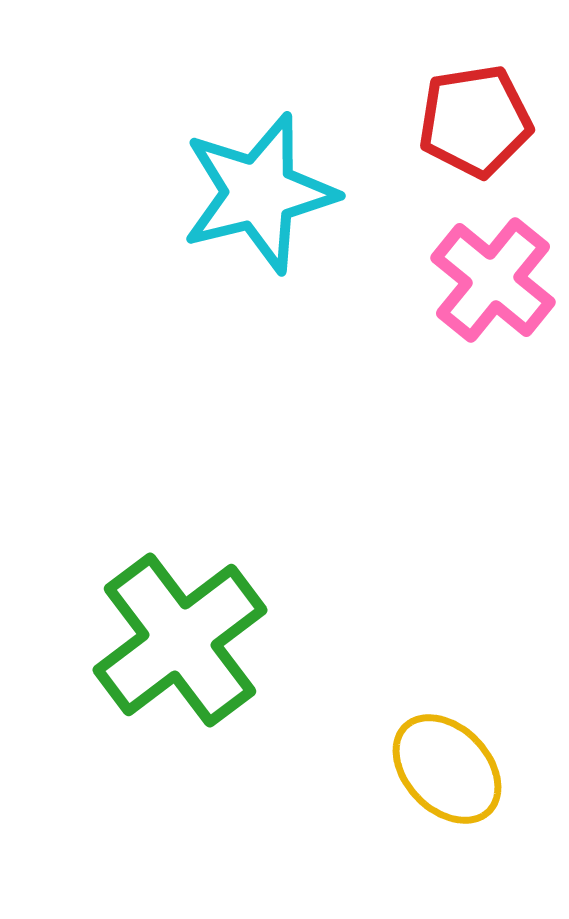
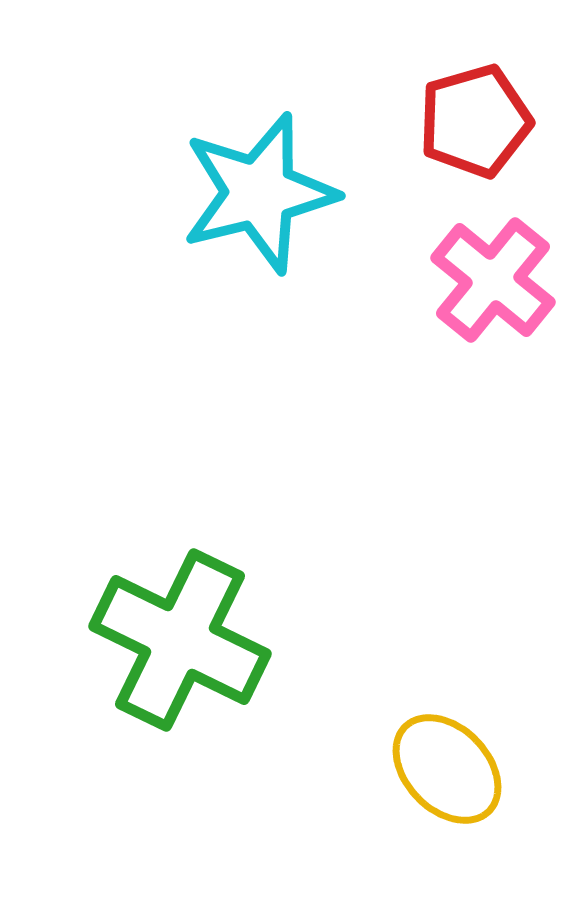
red pentagon: rotated 7 degrees counterclockwise
green cross: rotated 27 degrees counterclockwise
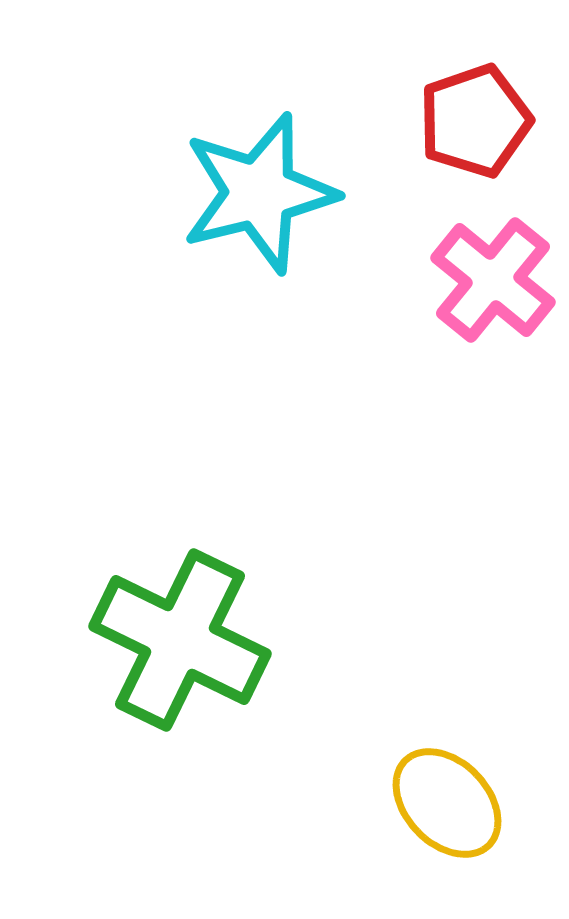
red pentagon: rotated 3 degrees counterclockwise
yellow ellipse: moved 34 px down
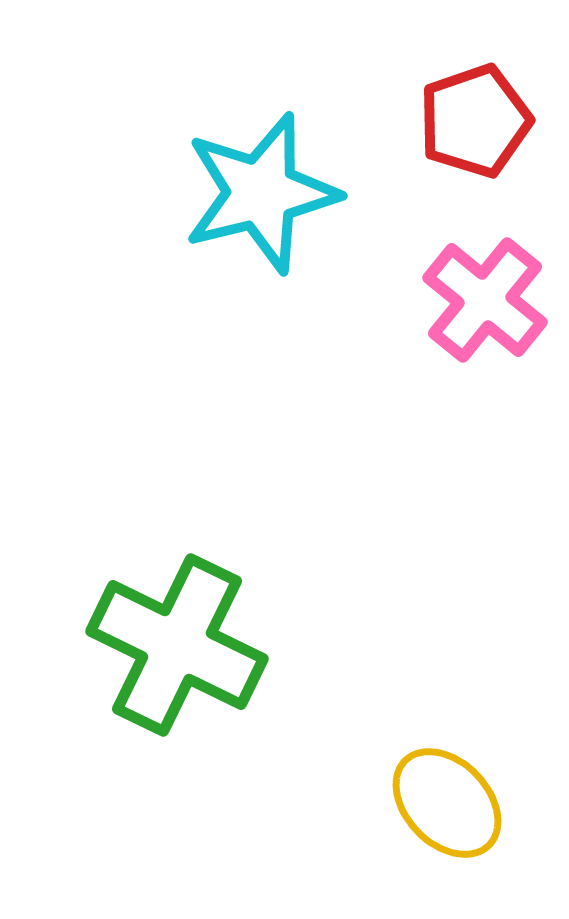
cyan star: moved 2 px right
pink cross: moved 8 px left, 20 px down
green cross: moved 3 px left, 5 px down
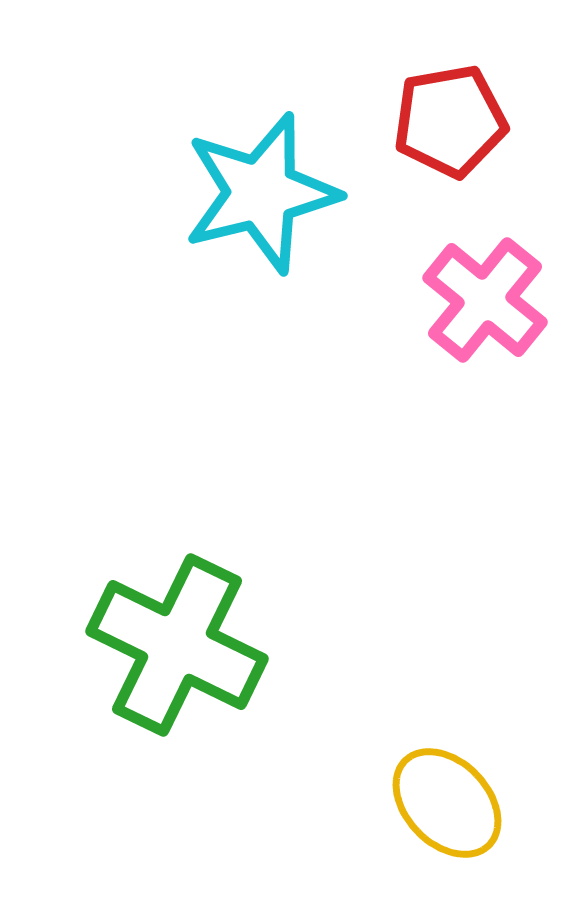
red pentagon: moved 25 px left; rotated 9 degrees clockwise
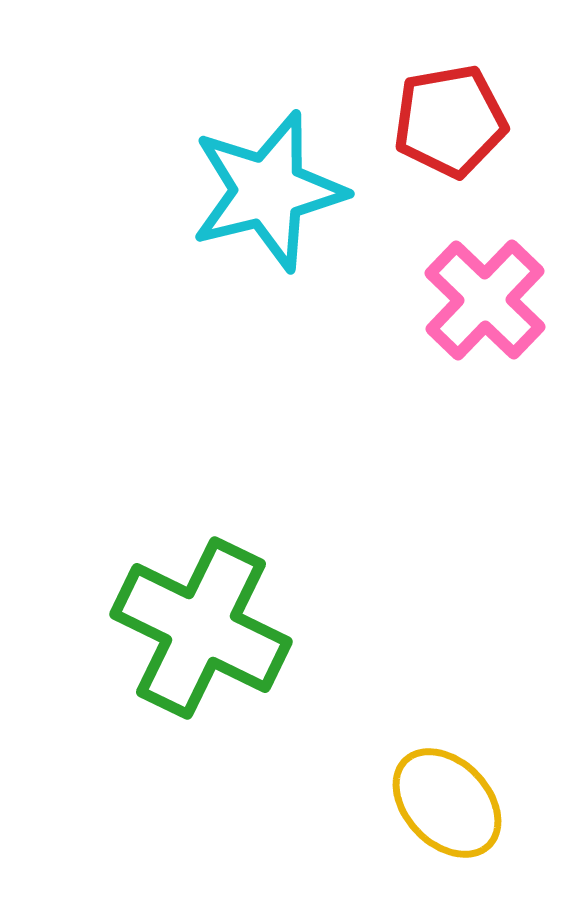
cyan star: moved 7 px right, 2 px up
pink cross: rotated 5 degrees clockwise
green cross: moved 24 px right, 17 px up
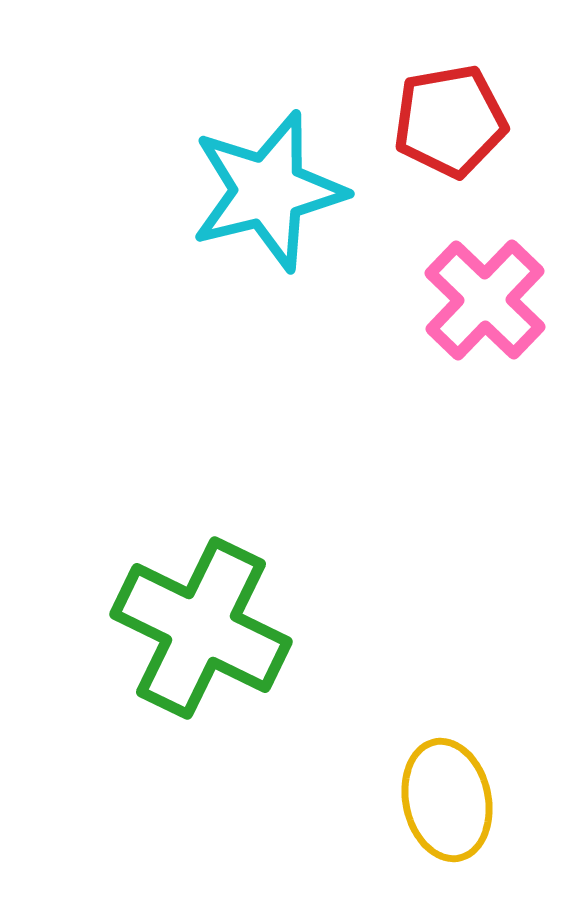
yellow ellipse: moved 3 px up; rotated 32 degrees clockwise
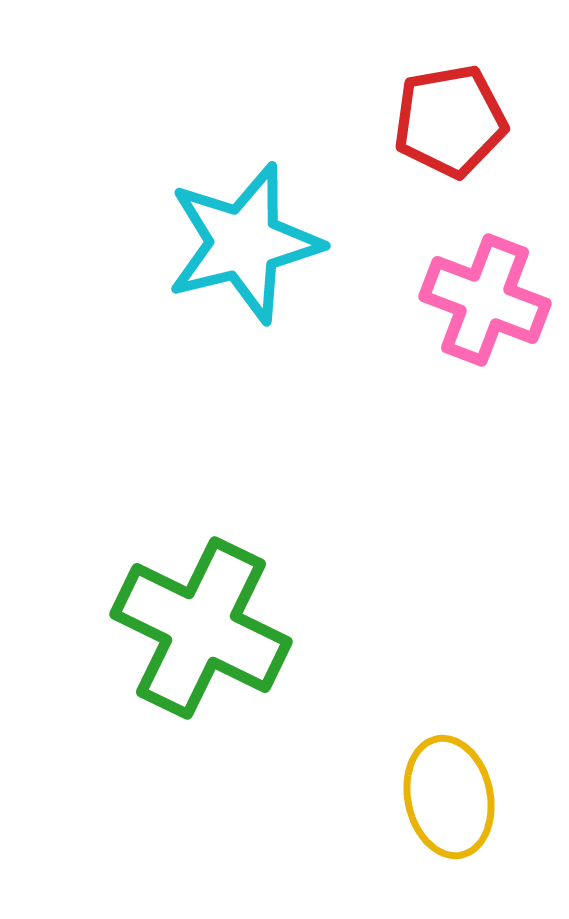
cyan star: moved 24 px left, 52 px down
pink cross: rotated 23 degrees counterclockwise
yellow ellipse: moved 2 px right, 3 px up
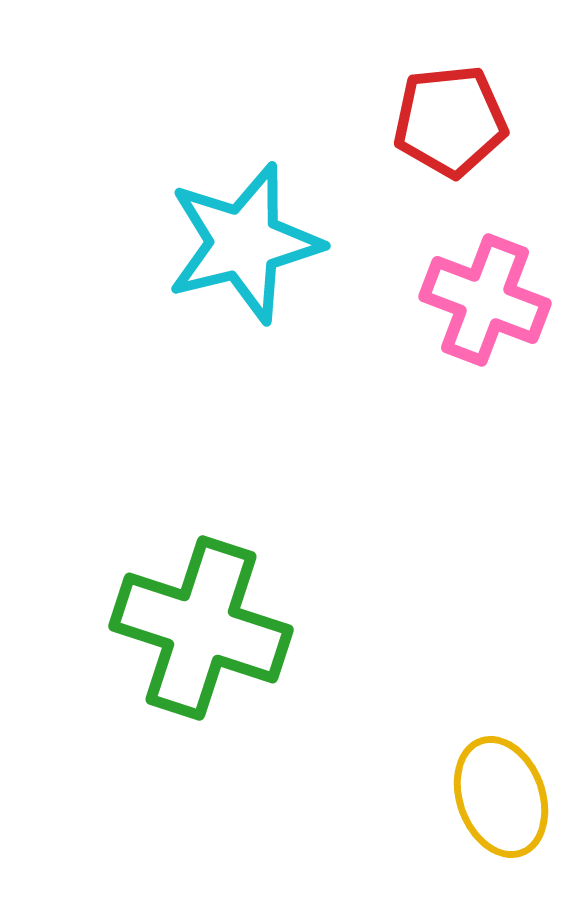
red pentagon: rotated 4 degrees clockwise
green cross: rotated 8 degrees counterclockwise
yellow ellipse: moved 52 px right; rotated 8 degrees counterclockwise
